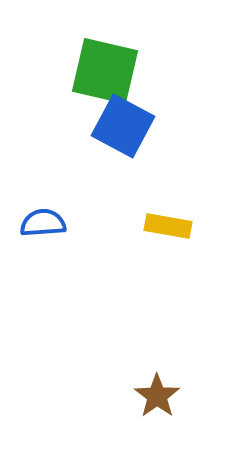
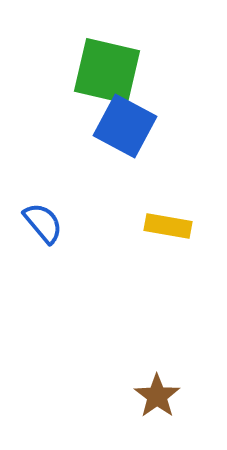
green square: moved 2 px right
blue square: moved 2 px right
blue semicircle: rotated 54 degrees clockwise
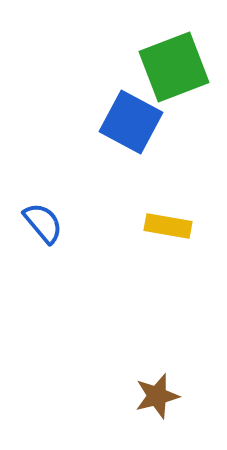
green square: moved 67 px right, 4 px up; rotated 34 degrees counterclockwise
blue square: moved 6 px right, 4 px up
brown star: rotated 21 degrees clockwise
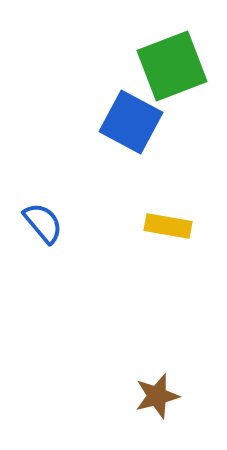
green square: moved 2 px left, 1 px up
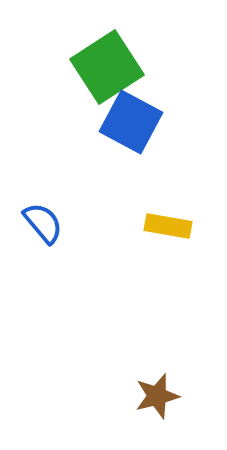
green square: moved 65 px left, 1 px down; rotated 12 degrees counterclockwise
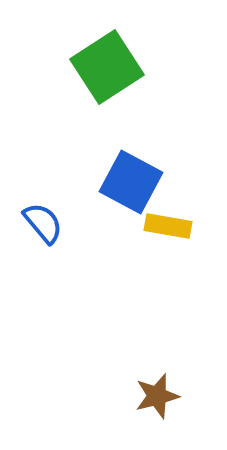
blue square: moved 60 px down
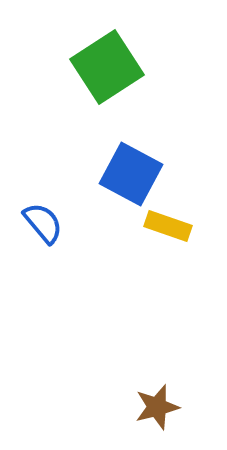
blue square: moved 8 px up
yellow rectangle: rotated 9 degrees clockwise
brown star: moved 11 px down
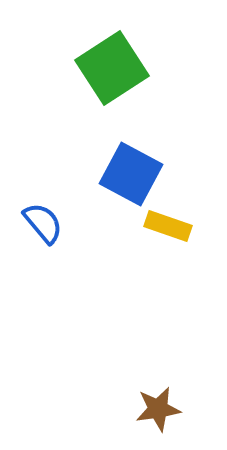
green square: moved 5 px right, 1 px down
brown star: moved 1 px right, 2 px down; rotated 6 degrees clockwise
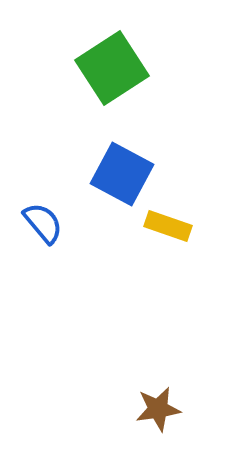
blue square: moved 9 px left
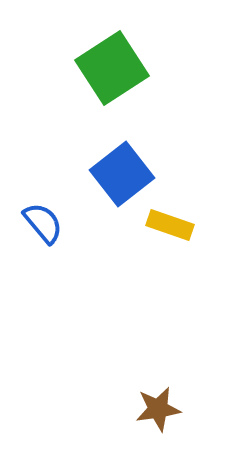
blue square: rotated 24 degrees clockwise
yellow rectangle: moved 2 px right, 1 px up
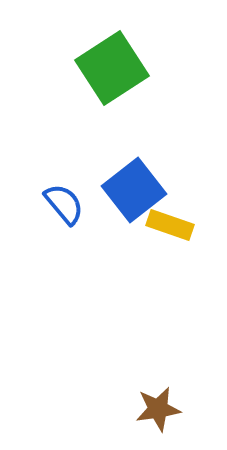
blue square: moved 12 px right, 16 px down
blue semicircle: moved 21 px right, 19 px up
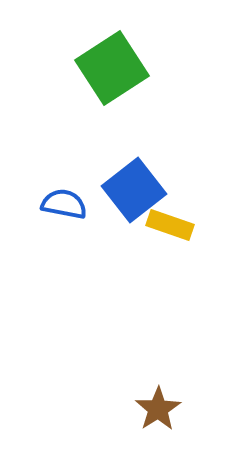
blue semicircle: rotated 39 degrees counterclockwise
brown star: rotated 24 degrees counterclockwise
